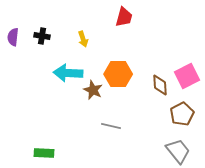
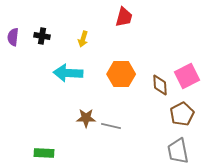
yellow arrow: rotated 35 degrees clockwise
orange hexagon: moved 3 px right
brown star: moved 7 px left, 28 px down; rotated 24 degrees counterclockwise
gray trapezoid: rotated 152 degrees counterclockwise
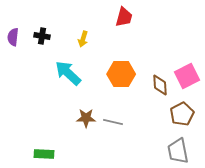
cyan arrow: rotated 40 degrees clockwise
gray line: moved 2 px right, 4 px up
green rectangle: moved 1 px down
